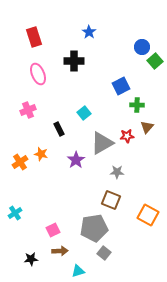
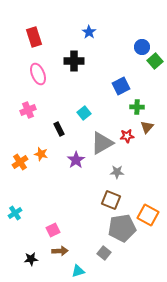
green cross: moved 2 px down
gray pentagon: moved 28 px right
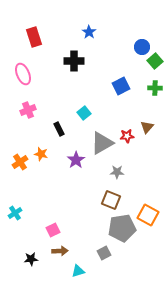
pink ellipse: moved 15 px left
green cross: moved 18 px right, 19 px up
gray square: rotated 24 degrees clockwise
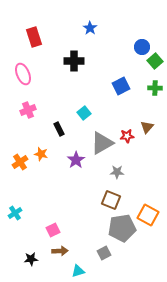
blue star: moved 1 px right, 4 px up
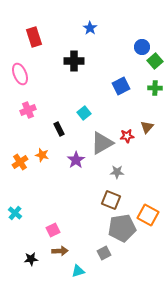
pink ellipse: moved 3 px left
orange star: moved 1 px right, 1 px down
cyan cross: rotated 16 degrees counterclockwise
